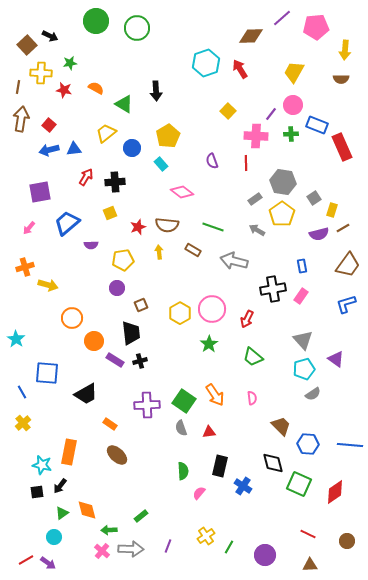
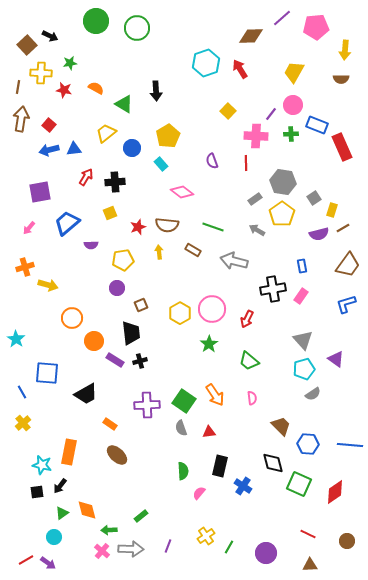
green trapezoid at (253, 357): moved 4 px left, 4 px down
purple circle at (265, 555): moved 1 px right, 2 px up
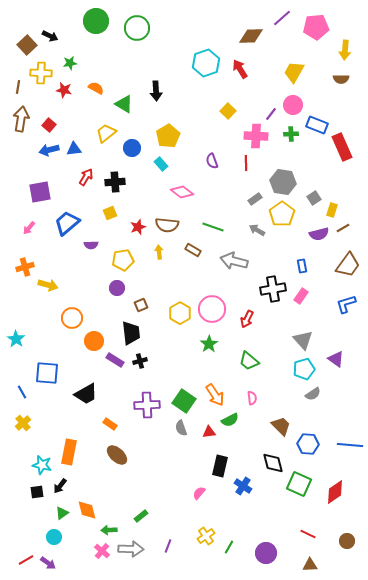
green semicircle at (183, 471): moved 47 px right, 51 px up; rotated 66 degrees clockwise
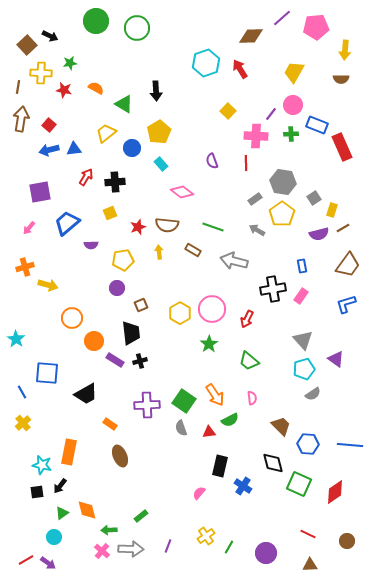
yellow pentagon at (168, 136): moved 9 px left, 4 px up
brown ellipse at (117, 455): moved 3 px right, 1 px down; rotated 25 degrees clockwise
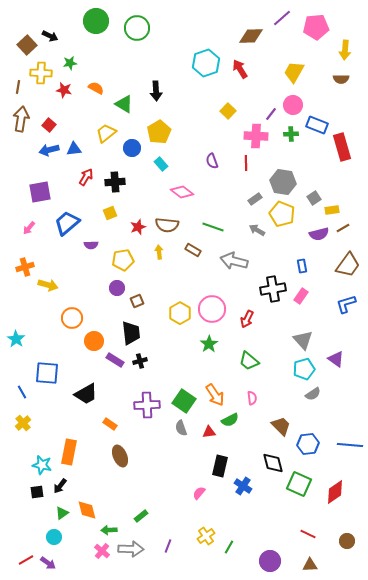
red rectangle at (342, 147): rotated 8 degrees clockwise
yellow rectangle at (332, 210): rotated 64 degrees clockwise
yellow pentagon at (282, 214): rotated 15 degrees counterclockwise
brown square at (141, 305): moved 4 px left, 4 px up
blue hexagon at (308, 444): rotated 10 degrees counterclockwise
purple circle at (266, 553): moved 4 px right, 8 px down
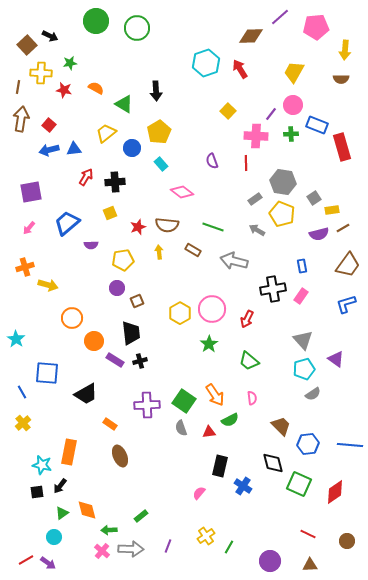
purple line at (282, 18): moved 2 px left, 1 px up
purple square at (40, 192): moved 9 px left
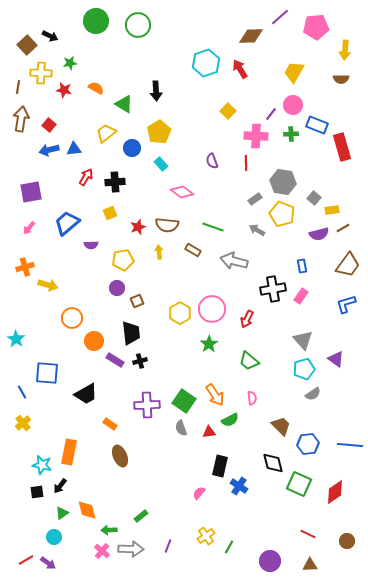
green circle at (137, 28): moved 1 px right, 3 px up
gray square at (314, 198): rotated 16 degrees counterclockwise
blue cross at (243, 486): moved 4 px left
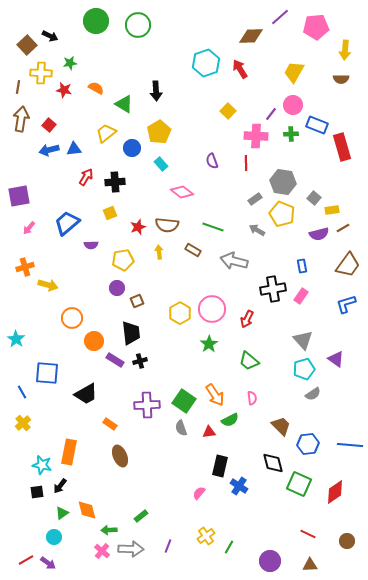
purple square at (31, 192): moved 12 px left, 4 px down
